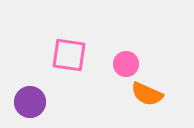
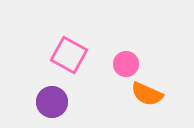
pink square: rotated 21 degrees clockwise
purple circle: moved 22 px right
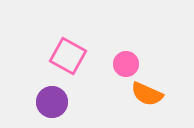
pink square: moved 1 px left, 1 px down
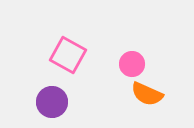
pink square: moved 1 px up
pink circle: moved 6 px right
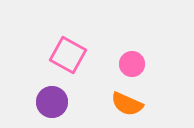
orange semicircle: moved 20 px left, 10 px down
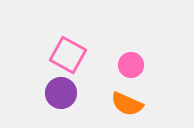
pink circle: moved 1 px left, 1 px down
purple circle: moved 9 px right, 9 px up
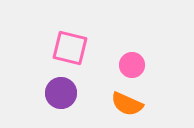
pink square: moved 2 px right, 7 px up; rotated 15 degrees counterclockwise
pink circle: moved 1 px right
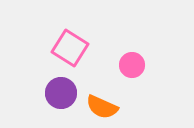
pink square: rotated 18 degrees clockwise
orange semicircle: moved 25 px left, 3 px down
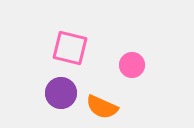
pink square: rotated 18 degrees counterclockwise
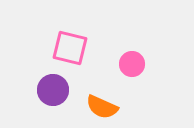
pink circle: moved 1 px up
purple circle: moved 8 px left, 3 px up
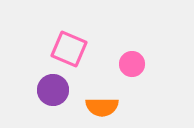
pink square: moved 1 px left, 1 px down; rotated 9 degrees clockwise
orange semicircle: rotated 24 degrees counterclockwise
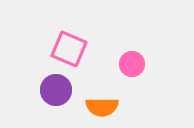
purple circle: moved 3 px right
